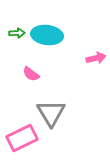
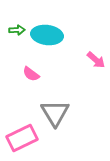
green arrow: moved 3 px up
pink arrow: moved 2 px down; rotated 54 degrees clockwise
gray triangle: moved 4 px right
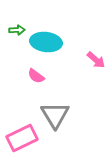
cyan ellipse: moved 1 px left, 7 px down
pink semicircle: moved 5 px right, 2 px down
gray triangle: moved 2 px down
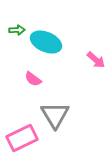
cyan ellipse: rotated 16 degrees clockwise
pink semicircle: moved 3 px left, 3 px down
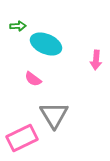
green arrow: moved 1 px right, 4 px up
cyan ellipse: moved 2 px down
pink arrow: rotated 54 degrees clockwise
gray triangle: moved 1 px left
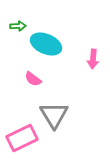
pink arrow: moved 3 px left, 1 px up
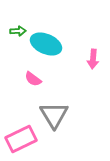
green arrow: moved 5 px down
pink rectangle: moved 1 px left, 1 px down
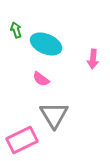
green arrow: moved 2 px left, 1 px up; rotated 105 degrees counterclockwise
pink semicircle: moved 8 px right
pink rectangle: moved 1 px right, 1 px down
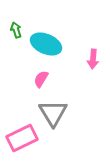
pink semicircle: rotated 84 degrees clockwise
gray triangle: moved 1 px left, 2 px up
pink rectangle: moved 2 px up
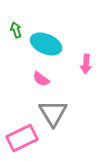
pink arrow: moved 7 px left, 5 px down
pink semicircle: rotated 84 degrees counterclockwise
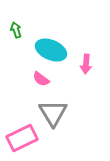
cyan ellipse: moved 5 px right, 6 px down
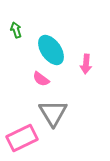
cyan ellipse: rotated 32 degrees clockwise
